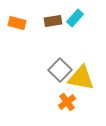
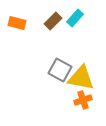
brown rectangle: rotated 36 degrees counterclockwise
gray square: rotated 15 degrees counterclockwise
orange cross: moved 16 px right, 2 px up; rotated 18 degrees clockwise
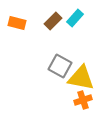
gray square: moved 4 px up
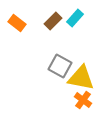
orange rectangle: rotated 24 degrees clockwise
orange cross: rotated 36 degrees counterclockwise
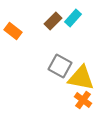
cyan rectangle: moved 2 px left
orange rectangle: moved 4 px left, 8 px down
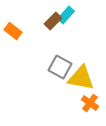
cyan rectangle: moved 7 px left, 3 px up
gray square: moved 1 px down
orange cross: moved 7 px right, 3 px down
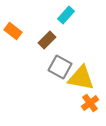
brown rectangle: moved 6 px left, 19 px down
orange cross: rotated 18 degrees clockwise
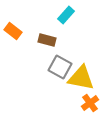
brown rectangle: rotated 60 degrees clockwise
